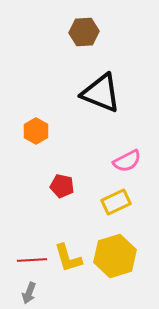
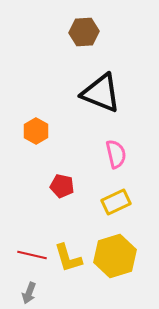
pink semicircle: moved 11 px left, 7 px up; rotated 76 degrees counterclockwise
red line: moved 5 px up; rotated 16 degrees clockwise
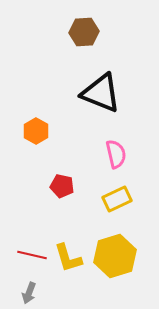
yellow rectangle: moved 1 px right, 3 px up
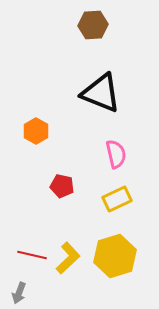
brown hexagon: moved 9 px right, 7 px up
yellow L-shape: rotated 116 degrees counterclockwise
gray arrow: moved 10 px left
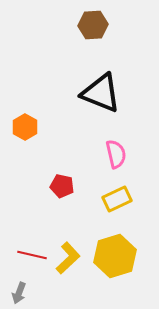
orange hexagon: moved 11 px left, 4 px up
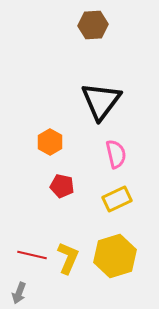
black triangle: moved 8 px down; rotated 45 degrees clockwise
orange hexagon: moved 25 px right, 15 px down
yellow L-shape: rotated 24 degrees counterclockwise
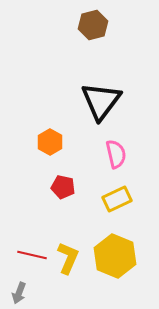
brown hexagon: rotated 12 degrees counterclockwise
red pentagon: moved 1 px right, 1 px down
yellow hexagon: rotated 21 degrees counterclockwise
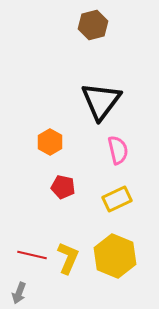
pink semicircle: moved 2 px right, 4 px up
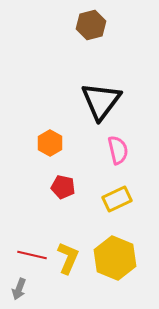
brown hexagon: moved 2 px left
orange hexagon: moved 1 px down
yellow hexagon: moved 2 px down
gray arrow: moved 4 px up
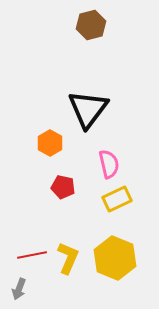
black triangle: moved 13 px left, 8 px down
pink semicircle: moved 9 px left, 14 px down
red line: rotated 24 degrees counterclockwise
